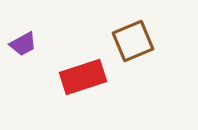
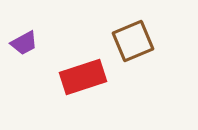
purple trapezoid: moved 1 px right, 1 px up
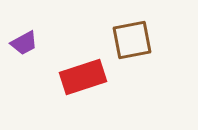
brown square: moved 1 px left, 1 px up; rotated 12 degrees clockwise
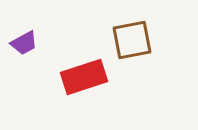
red rectangle: moved 1 px right
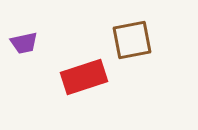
purple trapezoid: rotated 16 degrees clockwise
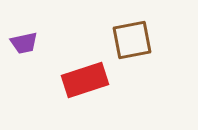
red rectangle: moved 1 px right, 3 px down
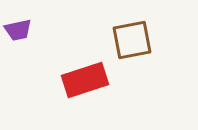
purple trapezoid: moved 6 px left, 13 px up
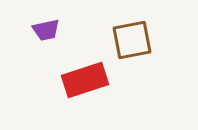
purple trapezoid: moved 28 px right
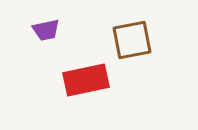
red rectangle: moved 1 px right; rotated 6 degrees clockwise
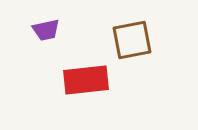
red rectangle: rotated 6 degrees clockwise
